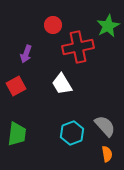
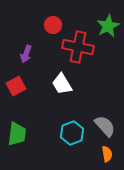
red cross: rotated 24 degrees clockwise
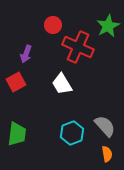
red cross: rotated 12 degrees clockwise
red square: moved 4 px up
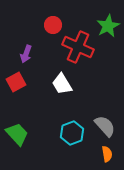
green trapezoid: rotated 50 degrees counterclockwise
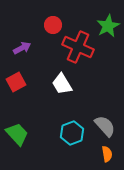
purple arrow: moved 4 px left, 6 px up; rotated 138 degrees counterclockwise
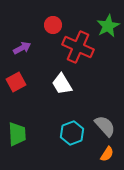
green trapezoid: rotated 40 degrees clockwise
orange semicircle: rotated 42 degrees clockwise
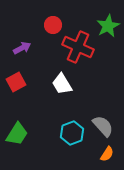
gray semicircle: moved 2 px left
green trapezoid: rotated 35 degrees clockwise
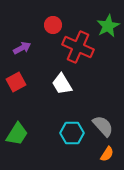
cyan hexagon: rotated 20 degrees clockwise
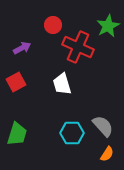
white trapezoid: rotated 15 degrees clockwise
green trapezoid: rotated 15 degrees counterclockwise
